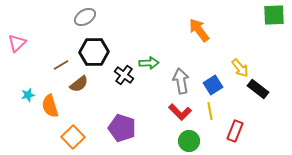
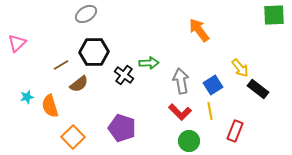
gray ellipse: moved 1 px right, 3 px up
cyan star: moved 1 px left, 2 px down
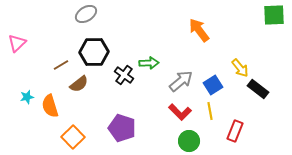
gray arrow: rotated 60 degrees clockwise
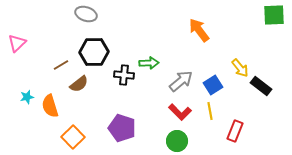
gray ellipse: rotated 50 degrees clockwise
black cross: rotated 30 degrees counterclockwise
black rectangle: moved 3 px right, 3 px up
green circle: moved 12 px left
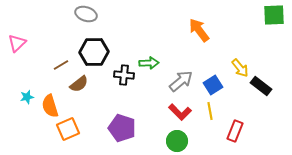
orange square: moved 5 px left, 8 px up; rotated 20 degrees clockwise
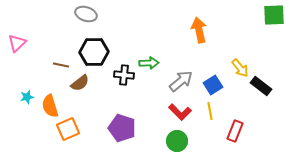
orange arrow: rotated 25 degrees clockwise
brown line: rotated 42 degrees clockwise
brown semicircle: moved 1 px right, 1 px up
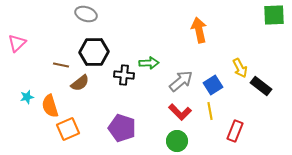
yellow arrow: rotated 12 degrees clockwise
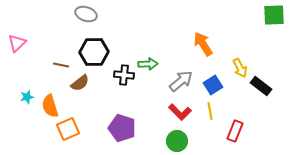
orange arrow: moved 4 px right, 14 px down; rotated 20 degrees counterclockwise
green arrow: moved 1 px left, 1 px down
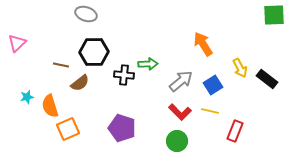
black rectangle: moved 6 px right, 7 px up
yellow line: rotated 66 degrees counterclockwise
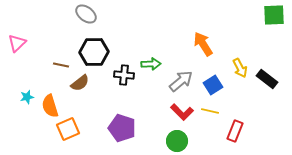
gray ellipse: rotated 20 degrees clockwise
green arrow: moved 3 px right
red L-shape: moved 2 px right
